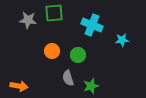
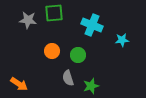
orange arrow: moved 2 px up; rotated 24 degrees clockwise
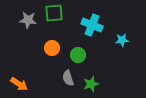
orange circle: moved 3 px up
green star: moved 2 px up
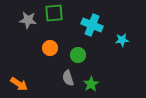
orange circle: moved 2 px left
green star: rotated 14 degrees counterclockwise
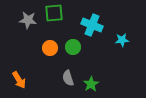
green circle: moved 5 px left, 8 px up
orange arrow: moved 4 px up; rotated 24 degrees clockwise
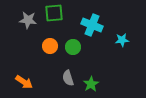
orange circle: moved 2 px up
orange arrow: moved 5 px right, 2 px down; rotated 24 degrees counterclockwise
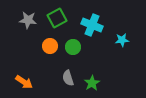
green square: moved 3 px right, 5 px down; rotated 24 degrees counterclockwise
green star: moved 1 px right, 1 px up
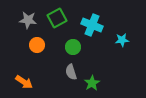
orange circle: moved 13 px left, 1 px up
gray semicircle: moved 3 px right, 6 px up
